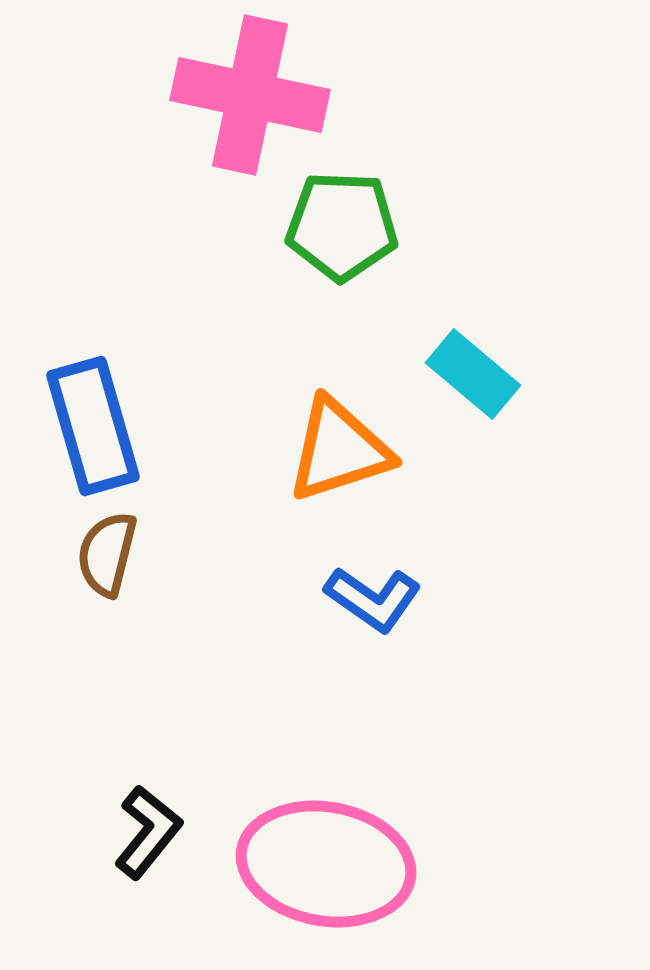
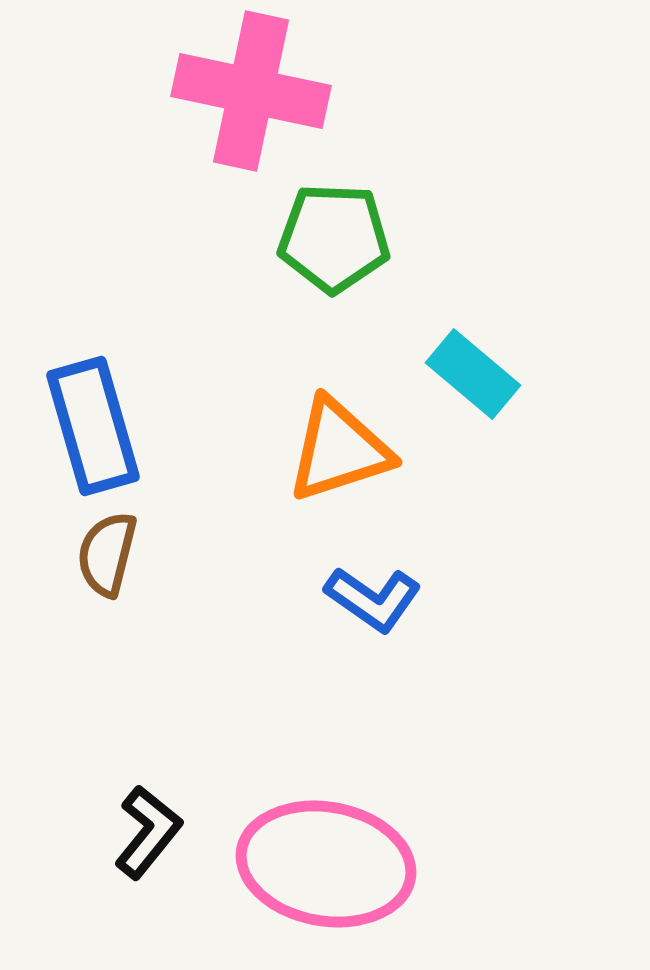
pink cross: moved 1 px right, 4 px up
green pentagon: moved 8 px left, 12 px down
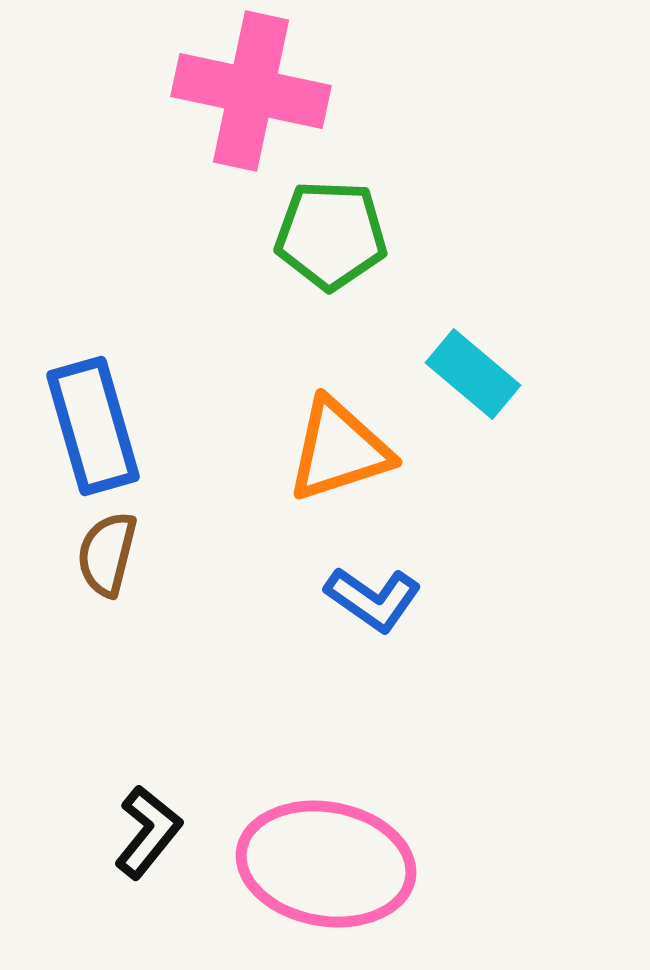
green pentagon: moved 3 px left, 3 px up
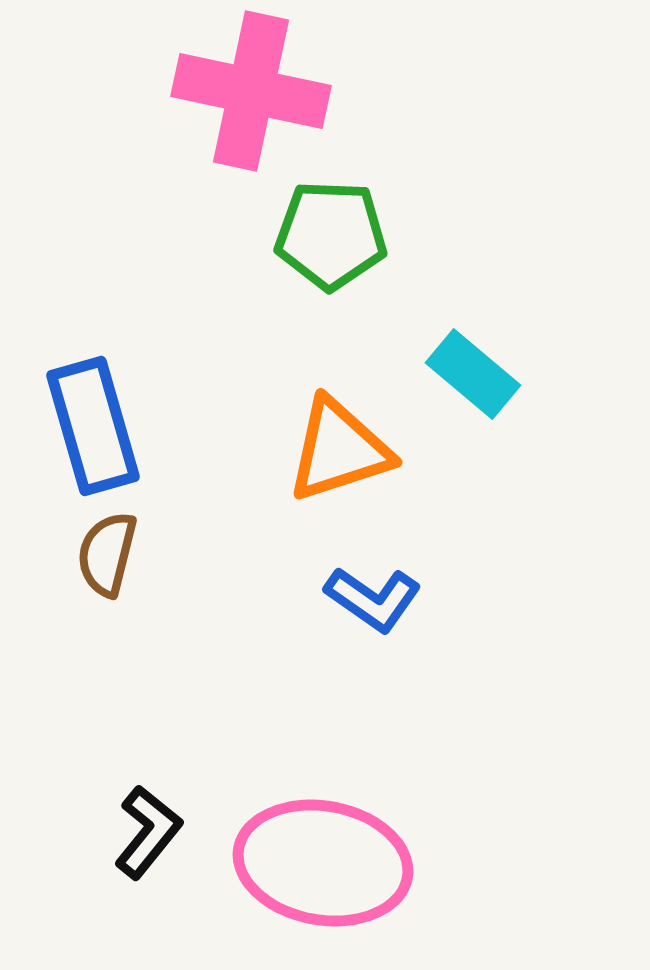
pink ellipse: moved 3 px left, 1 px up
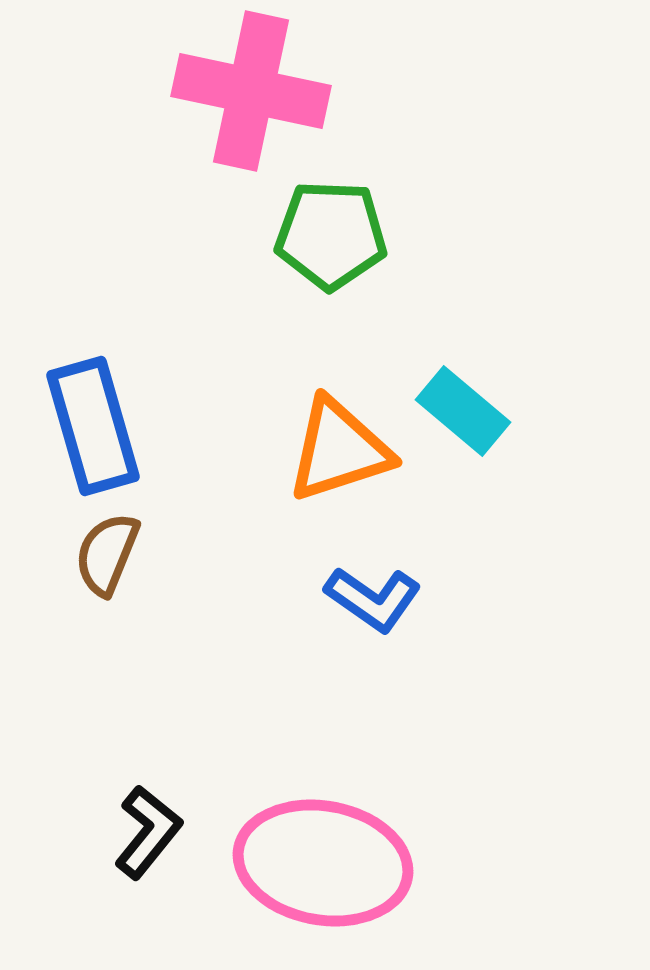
cyan rectangle: moved 10 px left, 37 px down
brown semicircle: rotated 8 degrees clockwise
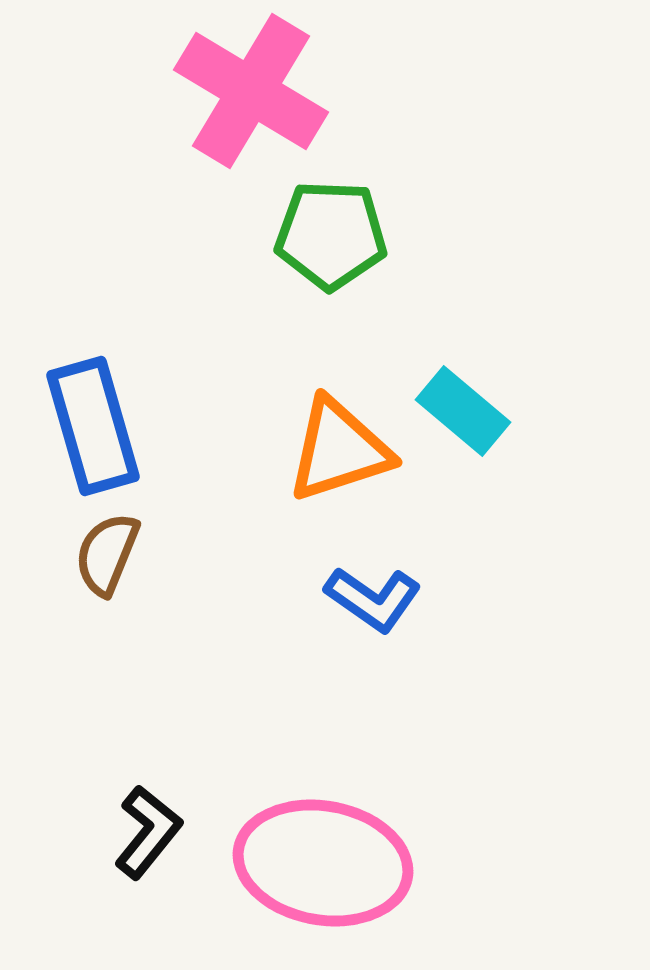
pink cross: rotated 19 degrees clockwise
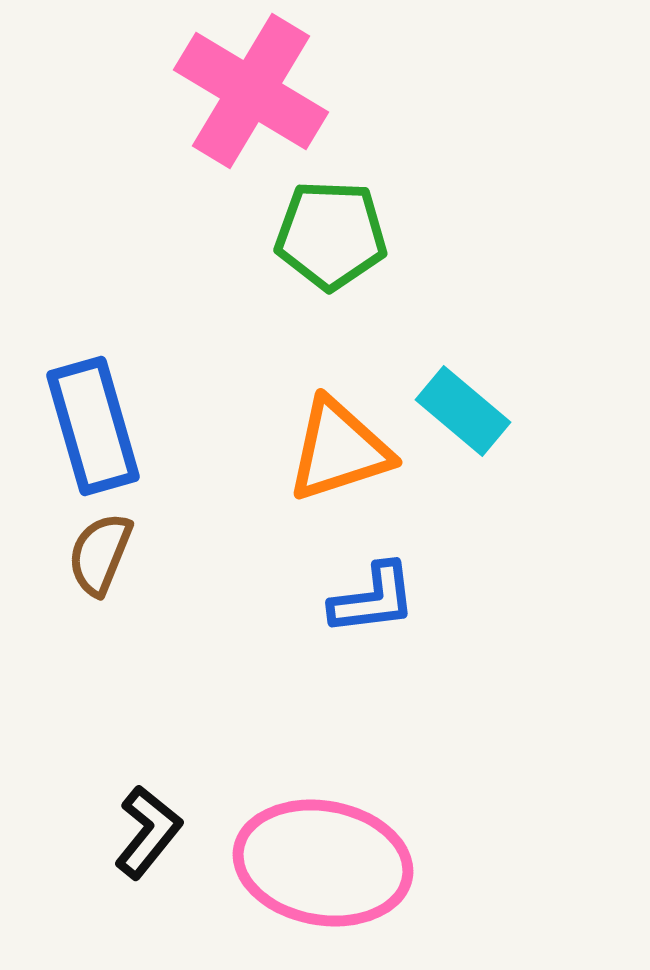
brown semicircle: moved 7 px left
blue L-shape: rotated 42 degrees counterclockwise
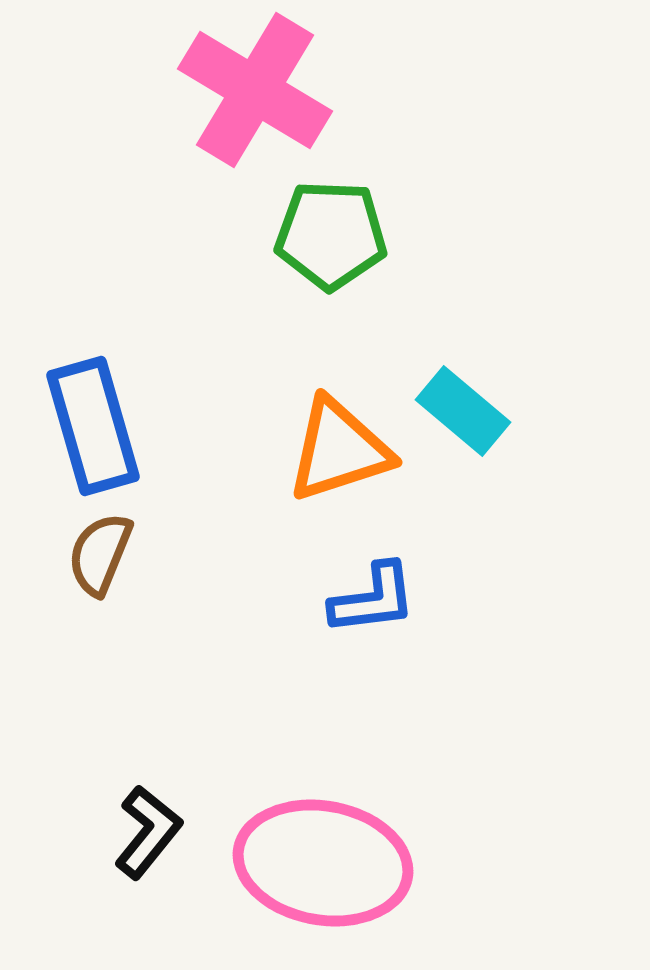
pink cross: moved 4 px right, 1 px up
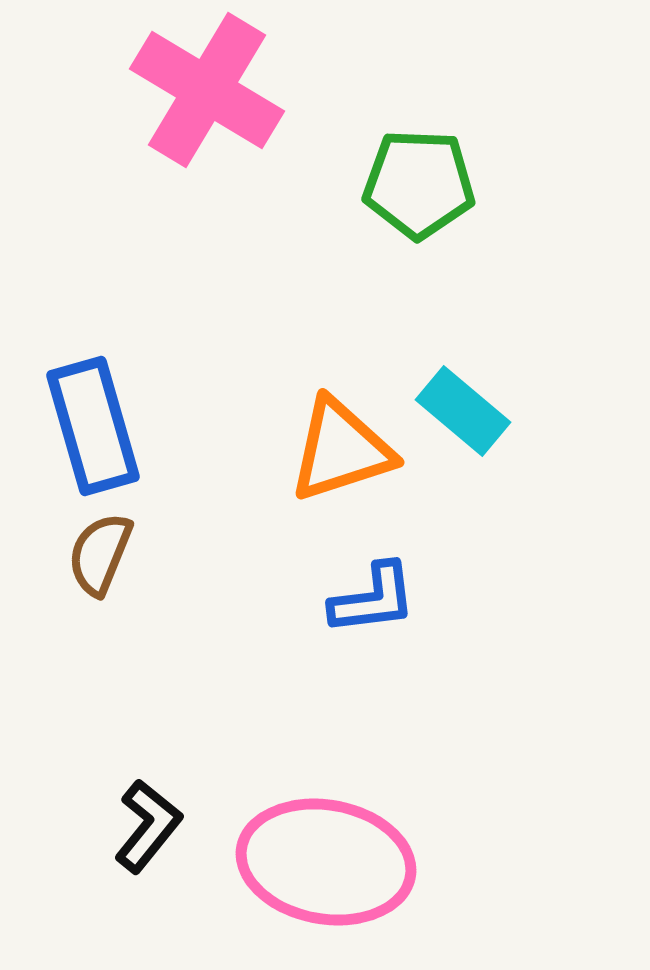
pink cross: moved 48 px left
green pentagon: moved 88 px right, 51 px up
orange triangle: moved 2 px right
black L-shape: moved 6 px up
pink ellipse: moved 3 px right, 1 px up
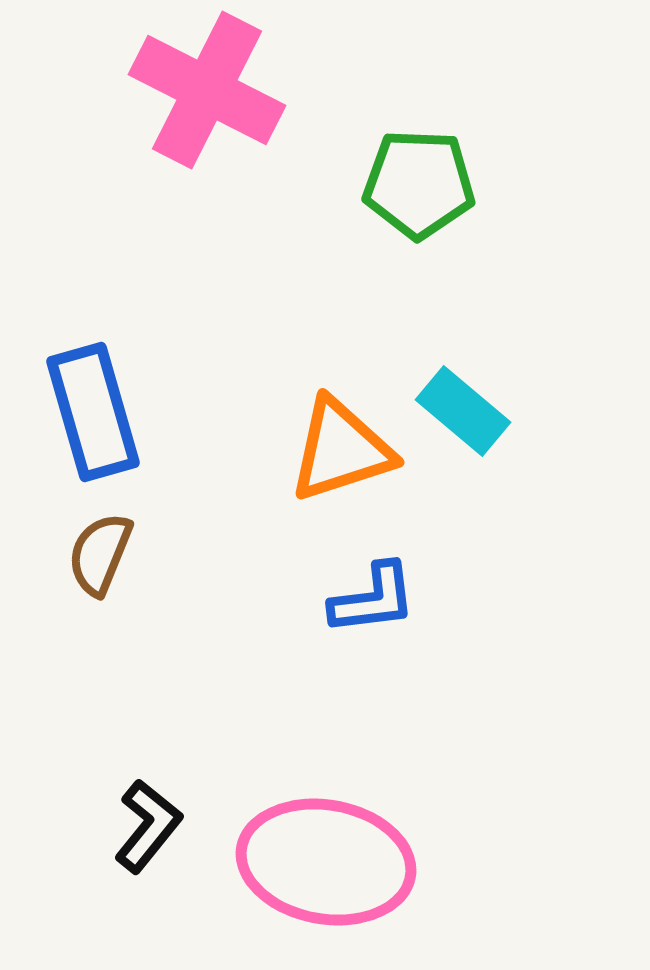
pink cross: rotated 4 degrees counterclockwise
blue rectangle: moved 14 px up
